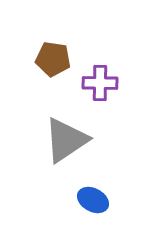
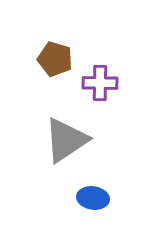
brown pentagon: moved 2 px right; rotated 8 degrees clockwise
blue ellipse: moved 2 px up; rotated 20 degrees counterclockwise
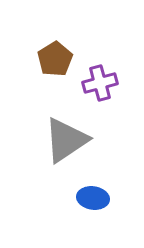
brown pentagon: rotated 24 degrees clockwise
purple cross: rotated 16 degrees counterclockwise
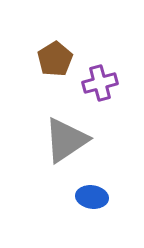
blue ellipse: moved 1 px left, 1 px up
